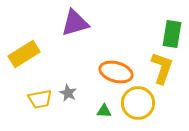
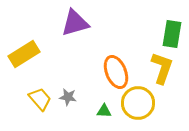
orange ellipse: rotated 52 degrees clockwise
gray star: moved 4 px down; rotated 18 degrees counterclockwise
yellow trapezoid: rotated 120 degrees counterclockwise
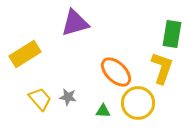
yellow rectangle: moved 1 px right
orange ellipse: rotated 24 degrees counterclockwise
green triangle: moved 1 px left
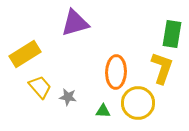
orange ellipse: rotated 48 degrees clockwise
yellow trapezoid: moved 12 px up
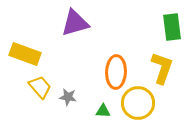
green rectangle: moved 7 px up; rotated 16 degrees counterclockwise
yellow rectangle: rotated 52 degrees clockwise
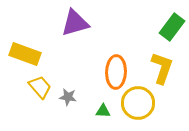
green rectangle: rotated 44 degrees clockwise
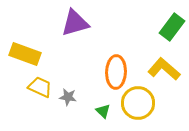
yellow L-shape: moved 2 px right, 1 px down; rotated 68 degrees counterclockwise
yellow trapezoid: rotated 25 degrees counterclockwise
green triangle: rotated 42 degrees clockwise
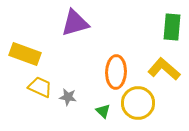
green rectangle: rotated 32 degrees counterclockwise
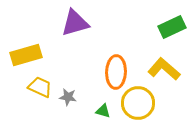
green rectangle: rotated 60 degrees clockwise
yellow rectangle: moved 1 px right, 1 px down; rotated 36 degrees counterclockwise
green triangle: rotated 28 degrees counterclockwise
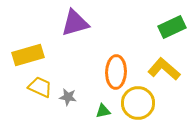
yellow rectangle: moved 2 px right
green triangle: rotated 28 degrees counterclockwise
